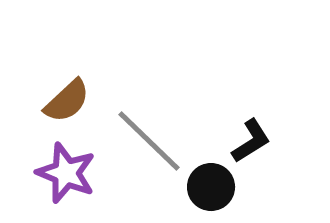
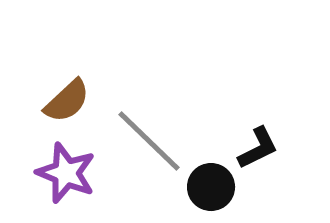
black L-shape: moved 7 px right, 7 px down; rotated 6 degrees clockwise
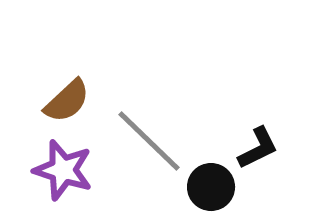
purple star: moved 3 px left, 3 px up; rotated 4 degrees counterclockwise
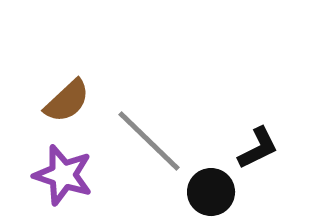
purple star: moved 5 px down
black circle: moved 5 px down
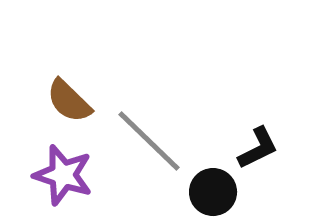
brown semicircle: moved 2 px right; rotated 87 degrees clockwise
black circle: moved 2 px right
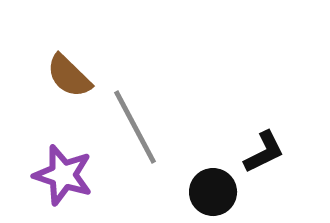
brown semicircle: moved 25 px up
gray line: moved 14 px left, 14 px up; rotated 18 degrees clockwise
black L-shape: moved 6 px right, 4 px down
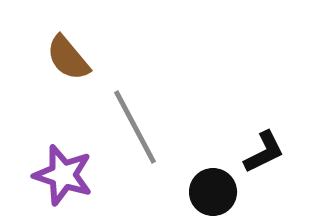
brown semicircle: moved 1 px left, 18 px up; rotated 6 degrees clockwise
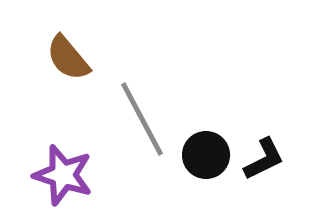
gray line: moved 7 px right, 8 px up
black L-shape: moved 7 px down
black circle: moved 7 px left, 37 px up
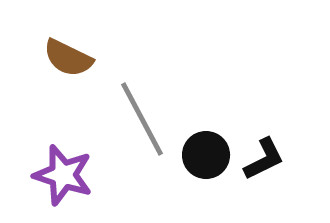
brown semicircle: rotated 24 degrees counterclockwise
